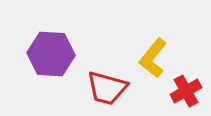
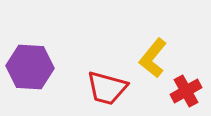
purple hexagon: moved 21 px left, 13 px down
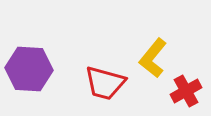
purple hexagon: moved 1 px left, 2 px down
red trapezoid: moved 2 px left, 5 px up
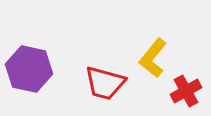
purple hexagon: rotated 9 degrees clockwise
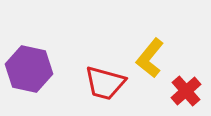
yellow L-shape: moved 3 px left
red cross: rotated 12 degrees counterclockwise
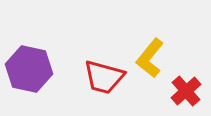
red trapezoid: moved 1 px left, 6 px up
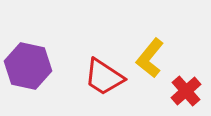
purple hexagon: moved 1 px left, 3 px up
red trapezoid: rotated 18 degrees clockwise
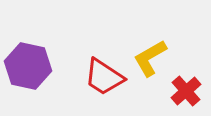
yellow L-shape: rotated 21 degrees clockwise
